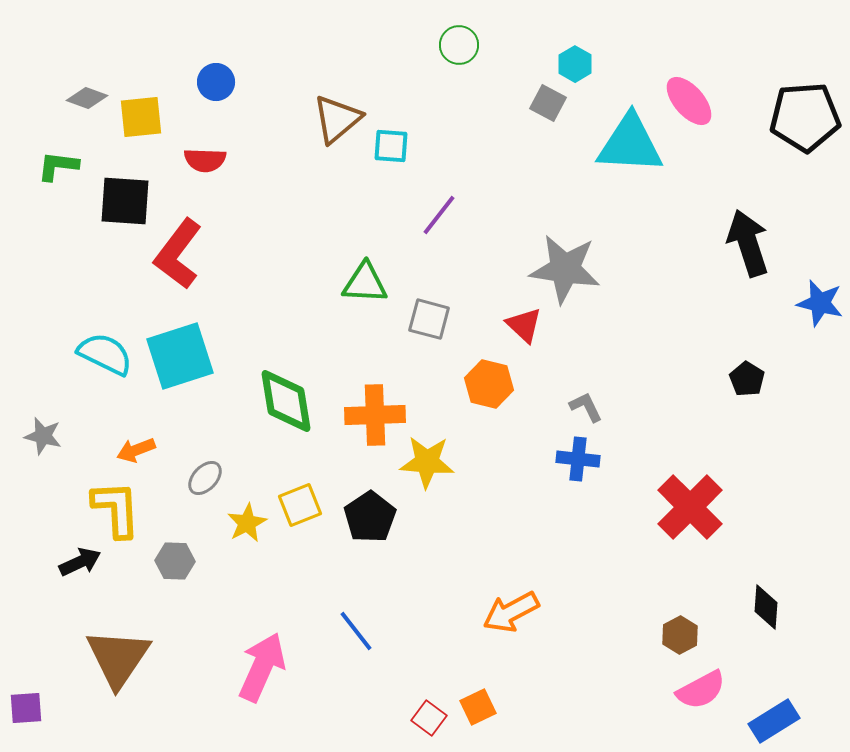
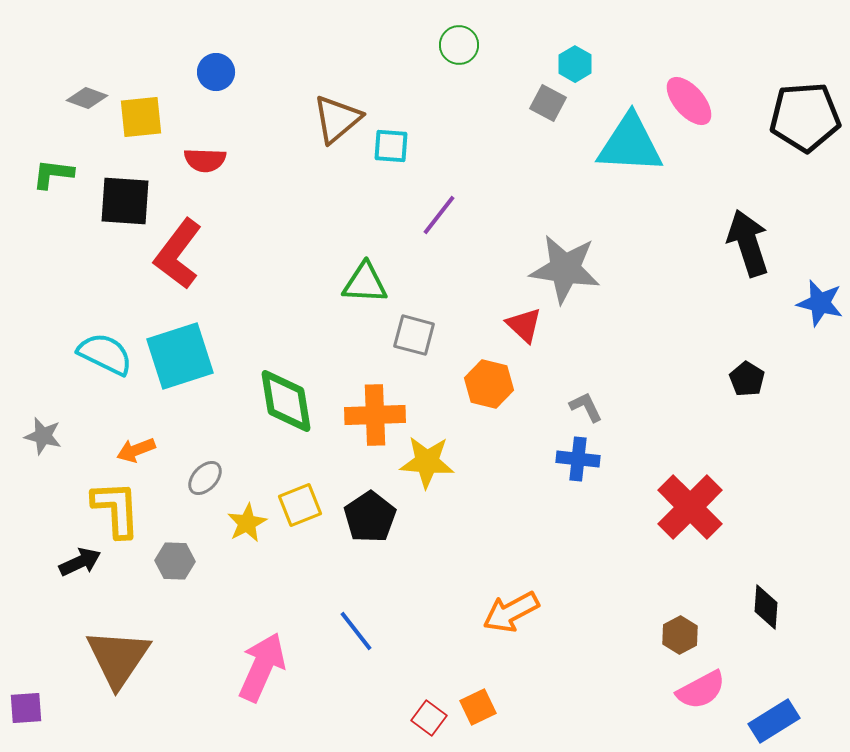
blue circle at (216, 82): moved 10 px up
green L-shape at (58, 166): moved 5 px left, 8 px down
gray square at (429, 319): moved 15 px left, 16 px down
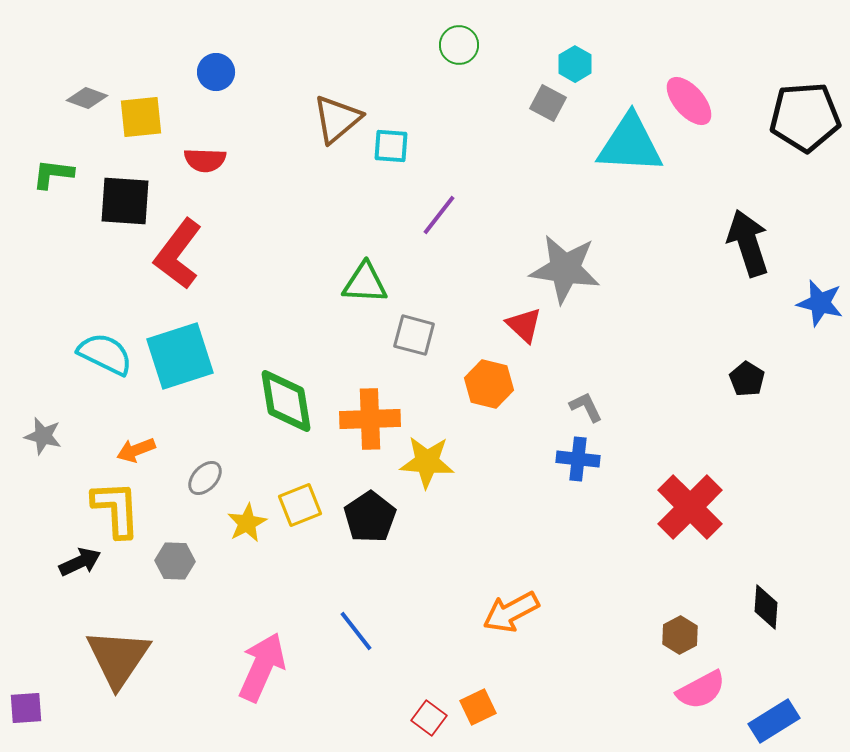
orange cross at (375, 415): moved 5 px left, 4 px down
